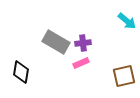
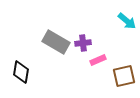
pink rectangle: moved 17 px right, 3 px up
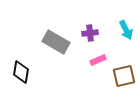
cyan arrow: moved 1 px left, 9 px down; rotated 24 degrees clockwise
purple cross: moved 7 px right, 10 px up
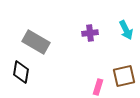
gray rectangle: moved 20 px left
pink rectangle: moved 27 px down; rotated 49 degrees counterclockwise
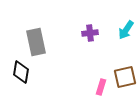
cyan arrow: rotated 60 degrees clockwise
gray rectangle: rotated 48 degrees clockwise
brown square: moved 1 px right, 1 px down
pink rectangle: moved 3 px right
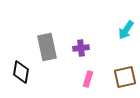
purple cross: moved 9 px left, 15 px down
gray rectangle: moved 11 px right, 5 px down
pink rectangle: moved 13 px left, 8 px up
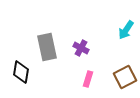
purple cross: rotated 35 degrees clockwise
brown square: rotated 15 degrees counterclockwise
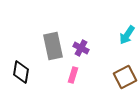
cyan arrow: moved 1 px right, 5 px down
gray rectangle: moved 6 px right, 1 px up
pink rectangle: moved 15 px left, 4 px up
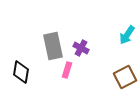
pink rectangle: moved 6 px left, 5 px up
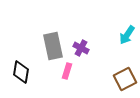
pink rectangle: moved 1 px down
brown square: moved 2 px down
